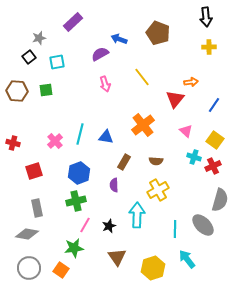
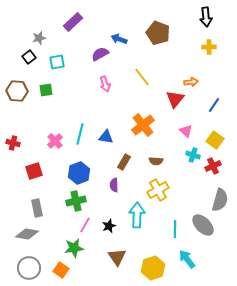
cyan cross at (194, 157): moved 1 px left, 2 px up
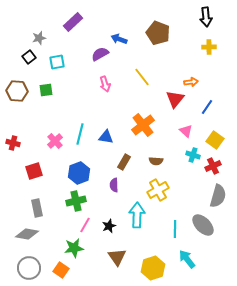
blue line at (214, 105): moved 7 px left, 2 px down
gray semicircle at (220, 200): moved 2 px left, 4 px up
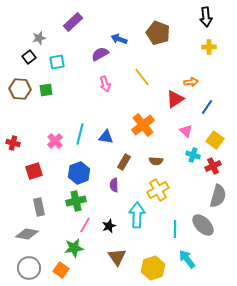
brown hexagon at (17, 91): moved 3 px right, 2 px up
red triangle at (175, 99): rotated 18 degrees clockwise
gray rectangle at (37, 208): moved 2 px right, 1 px up
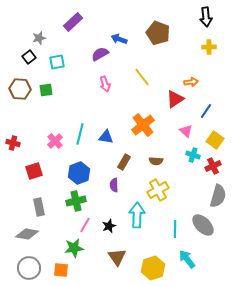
blue line at (207, 107): moved 1 px left, 4 px down
orange square at (61, 270): rotated 28 degrees counterclockwise
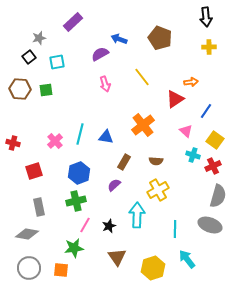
brown pentagon at (158, 33): moved 2 px right, 5 px down
purple semicircle at (114, 185): rotated 48 degrees clockwise
gray ellipse at (203, 225): moved 7 px right; rotated 25 degrees counterclockwise
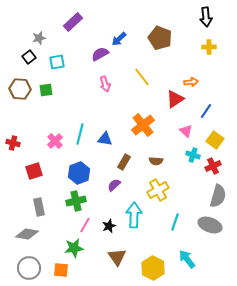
blue arrow at (119, 39): rotated 63 degrees counterclockwise
blue triangle at (106, 137): moved 1 px left, 2 px down
cyan arrow at (137, 215): moved 3 px left
cyan line at (175, 229): moved 7 px up; rotated 18 degrees clockwise
yellow hexagon at (153, 268): rotated 15 degrees counterclockwise
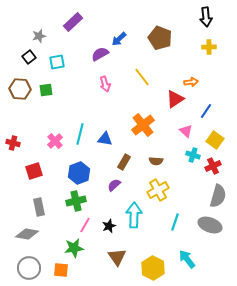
gray star at (39, 38): moved 2 px up
